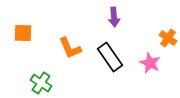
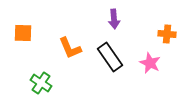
purple arrow: moved 2 px down
orange cross: moved 1 px left, 4 px up; rotated 30 degrees counterclockwise
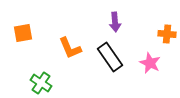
purple arrow: moved 1 px right, 3 px down
orange square: rotated 12 degrees counterclockwise
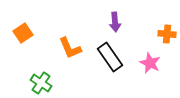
orange square: rotated 24 degrees counterclockwise
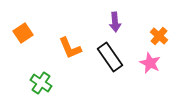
orange cross: moved 8 px left, 2 px down; rotated 36 degrees clockwise
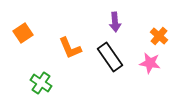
pink star: rotated 15 degrees counterclockwise
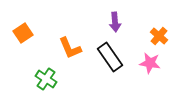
green cross: moved 5 px right, 4 px up
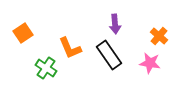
purple arrow: moved 2 px down
black rectangle: moved 1 px left, 2 px up
green cross: moved 11 px up
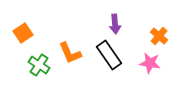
orange L-shape: moved 5 px down
green cross: moved 7 px left, 3 px up
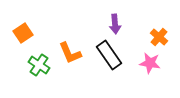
orange cross: moved 1 px down
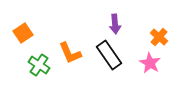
pink star: rotated 20 degrees clockwise
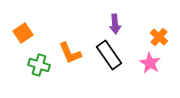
green cross: rotated 15 degrees counterclockwise
